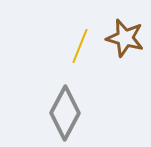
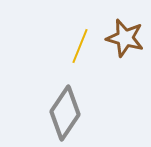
gray diamond: rotated 6 degrees clockwise
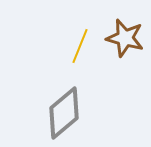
gray diamond: moved 1 px left; rotated 16 degrees clockwise
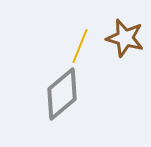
gray diamond: moved 2 px left, 19 px up
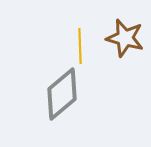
yellow line: rotated 24 degrees counterclockwise
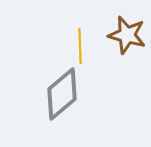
brown star: moved 2 px right, 3 px up
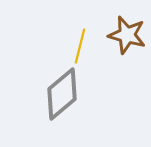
yellow line: rotated 16 degrees clockwise
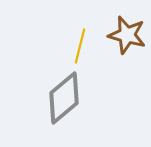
gray diamond: moved 2 px right, 4 px down
